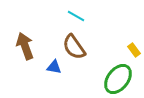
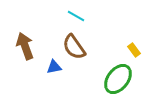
blue triangle: rotated 21 degrees counterclockwise
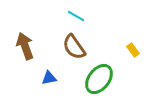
yellow rectangle: moved 1 px left
blue triangle: moved 5 px left, 11 px down
green ellipse: moved 19 px left
